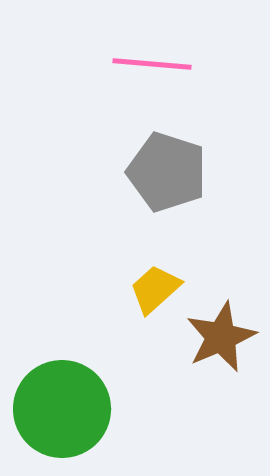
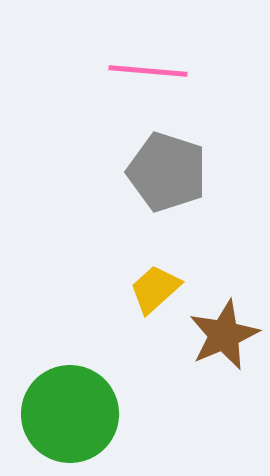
pink line: moved 4 px left, 7 px down
brown star: moved 3 px right, 2 px up
green circle: moved 8 px right, 5 px down
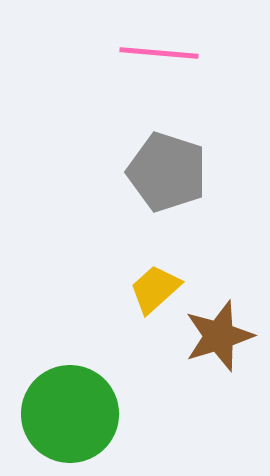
pink line: moved 11 px right, 18 px up
brown star: moved 5 px left, 1 px down; rotated 6 degrees clockwise
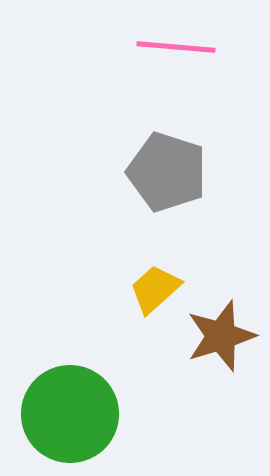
pink line: moved 17 px right, 6 px up
brown star: moved 2 px right
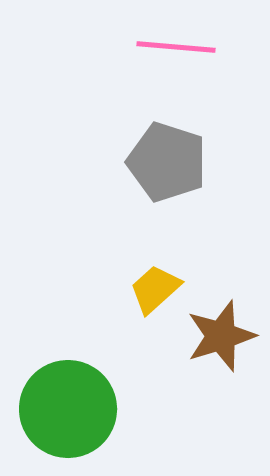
gray pentagon: moved 10 px up
green circle: moved 2 px left, 5 px up
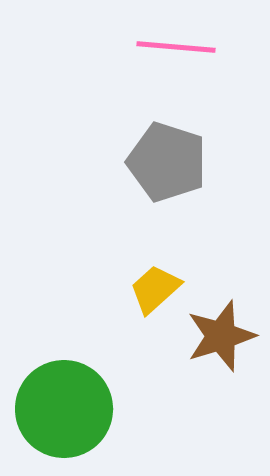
green circle: moved 4 px left
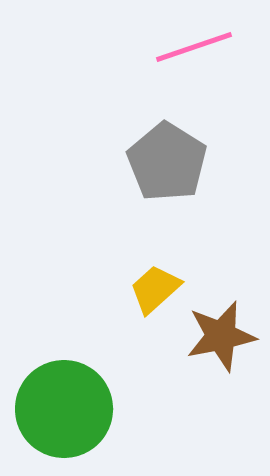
pink line: moved 18 px right; rotated 24 degrees counterclockwise
gray pentagon: rotated 14 degrees clockwise
brown star: rotated 6 degrees clockwise
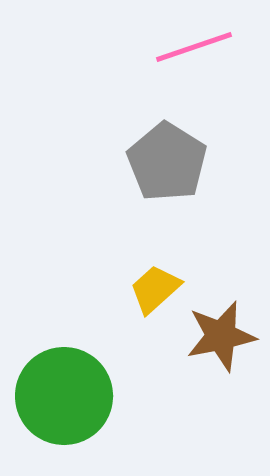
green circle: moved 13 px up
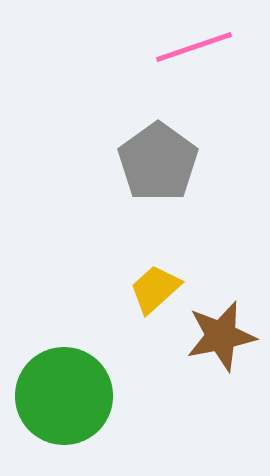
gray pentagon: moved 9 px left; rotated 4 degrees clockwise
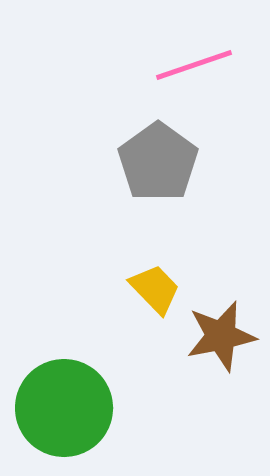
pink line: moved 18 px down
yellow trapezoid: rotated 88 degrees clockwise
green circle: moved 12 px down
